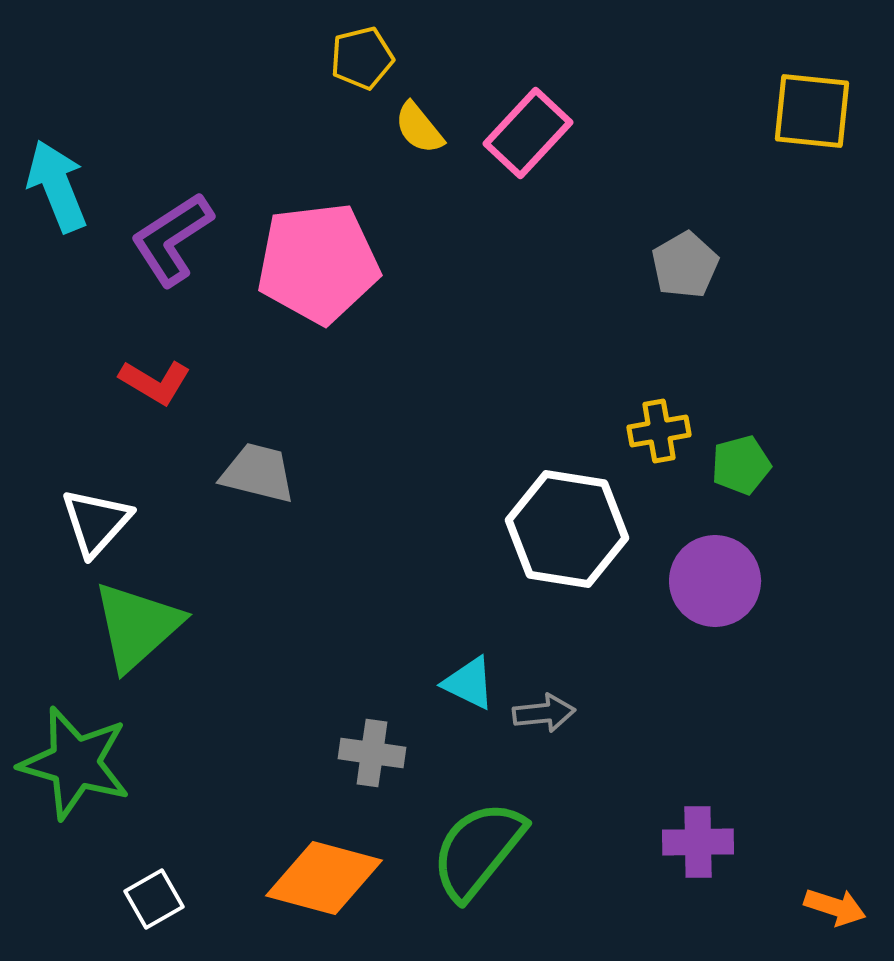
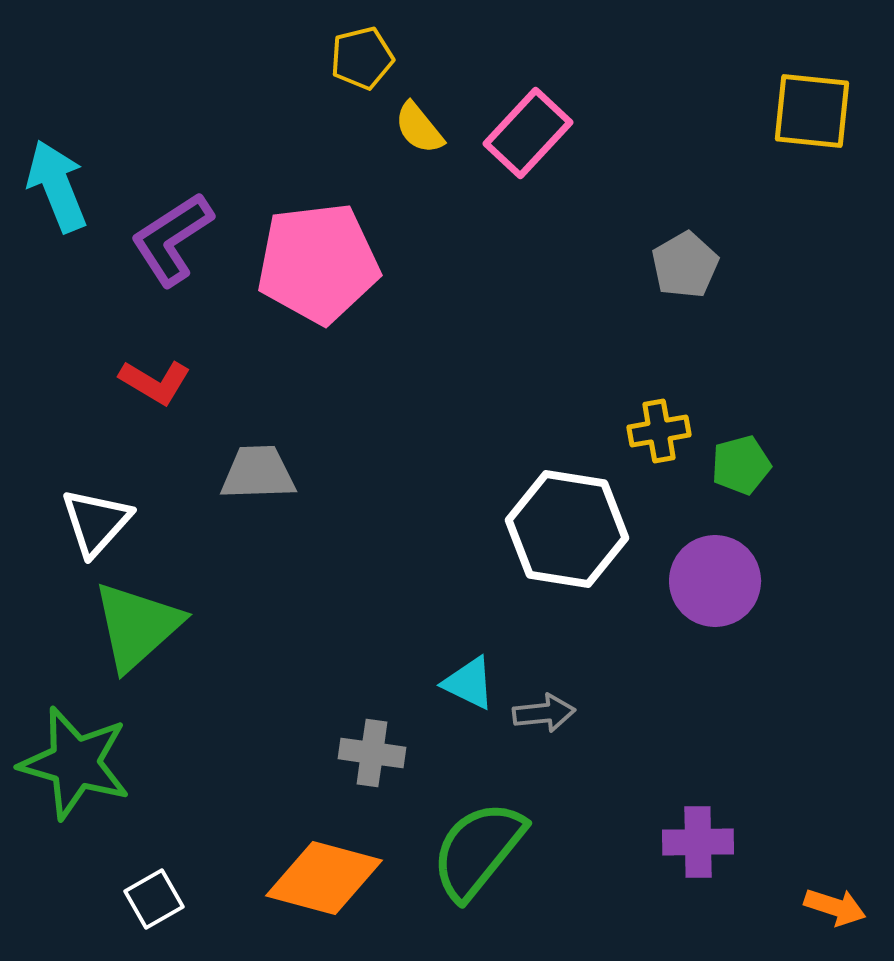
gray trapezoid: rotated 16 degrees counterclockwise
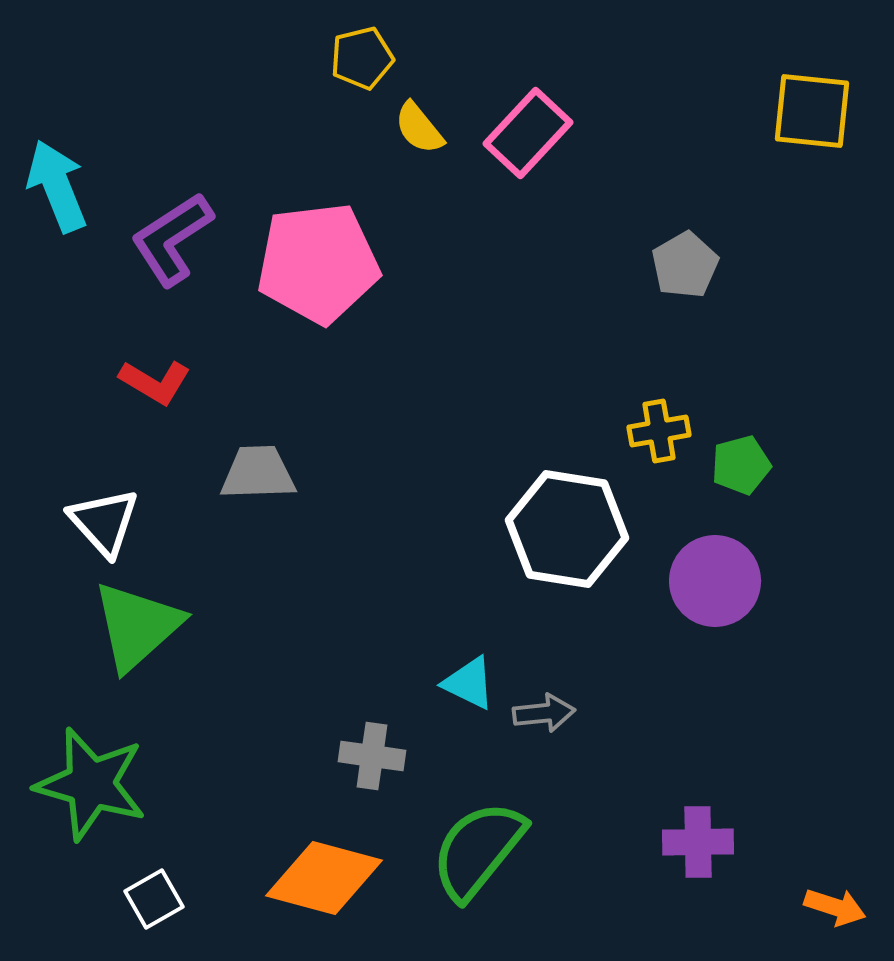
white triangle: moved 8 px right; rotated 24 degrees counterclockwise
gray cross: moved 3 px down
green star: moved 16 px right, 21 px down
